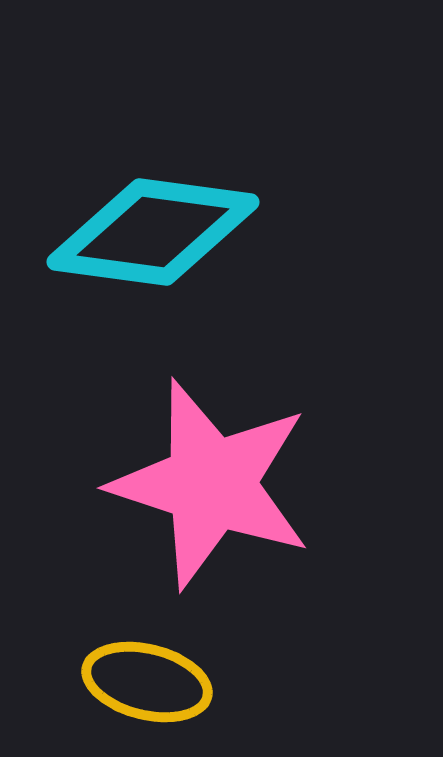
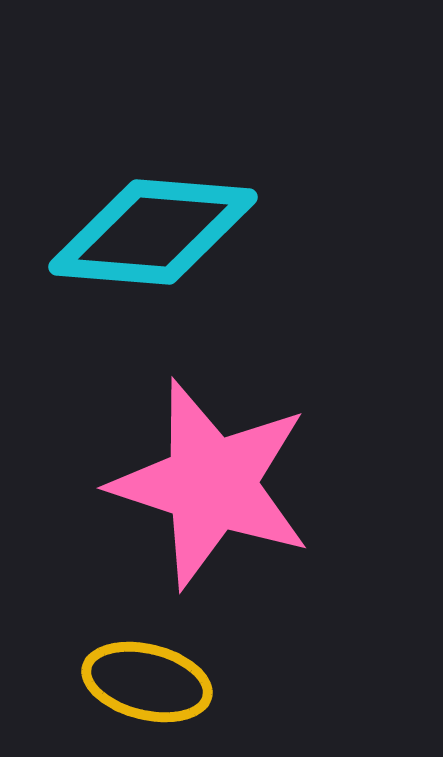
cyan diamond: rotated 3 degrees counterclockwise
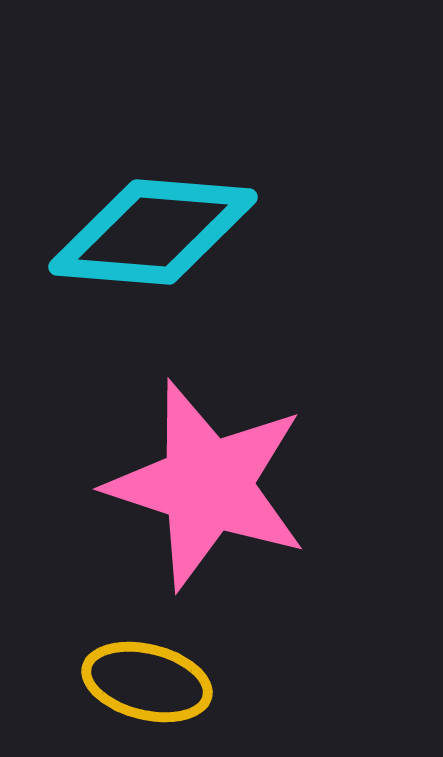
pink star: moved 4 px left, 1 px down
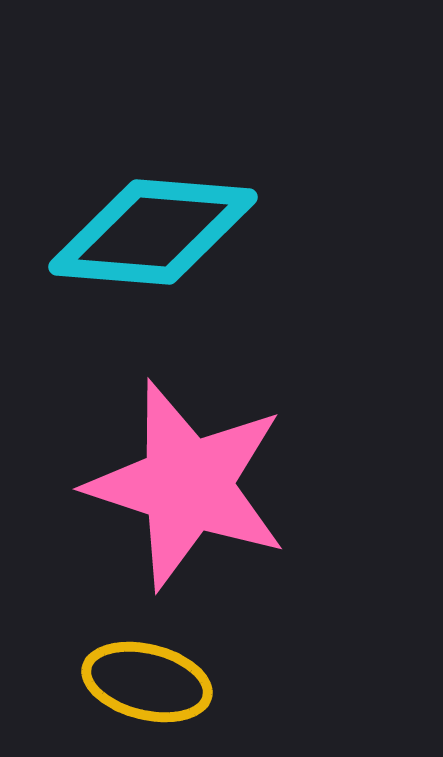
pink star: moved 20 px left
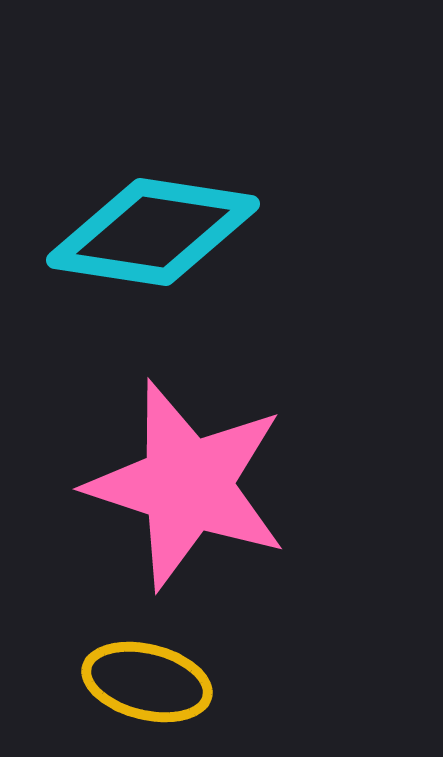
cyan diamond: rotated 4 degrees clockwise
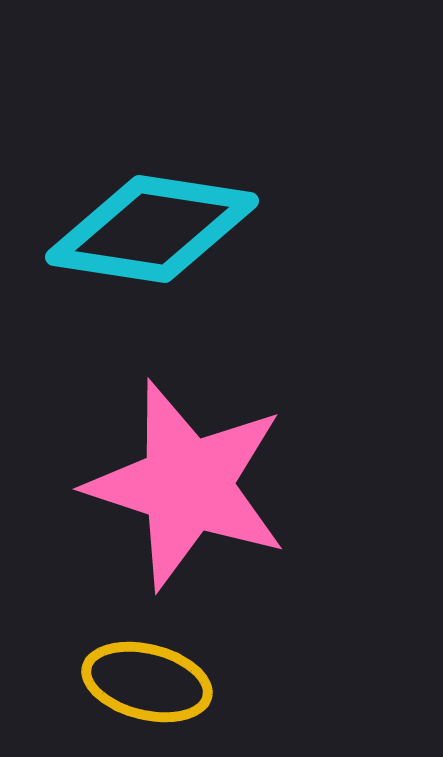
cyan diamond: moved 1 px left, 3 px up
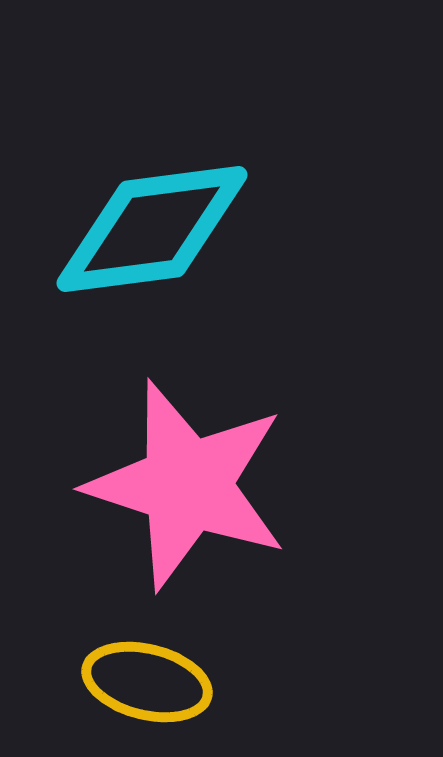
cyan diamond: rotated 16 degrees counterclockwise
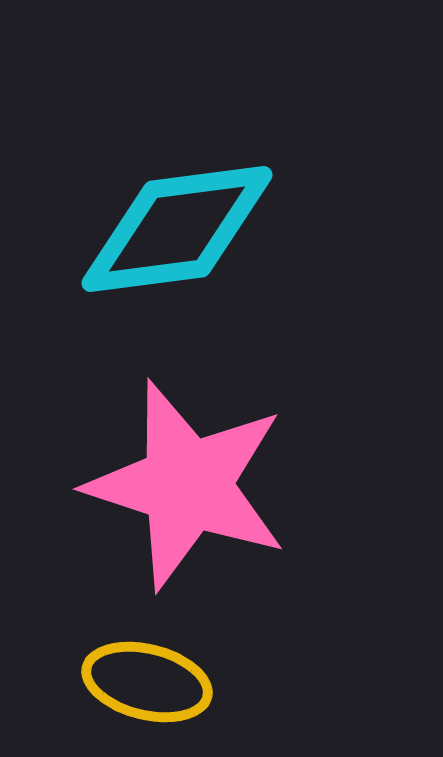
cyan diamond: moved 25 px right
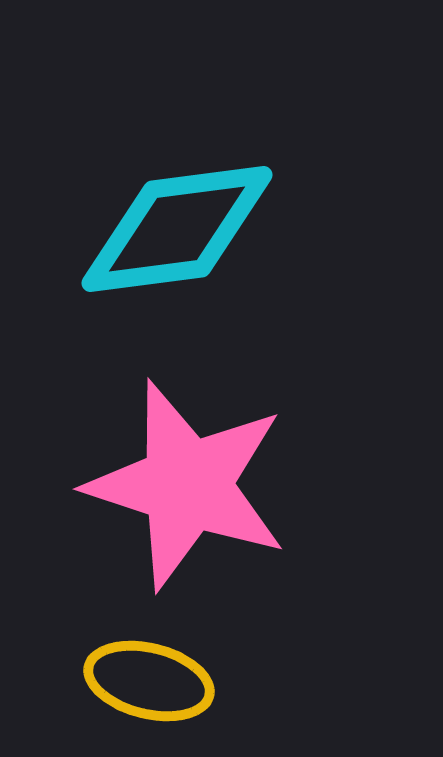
yellow ellipse: moved 2 px right, 1 px up
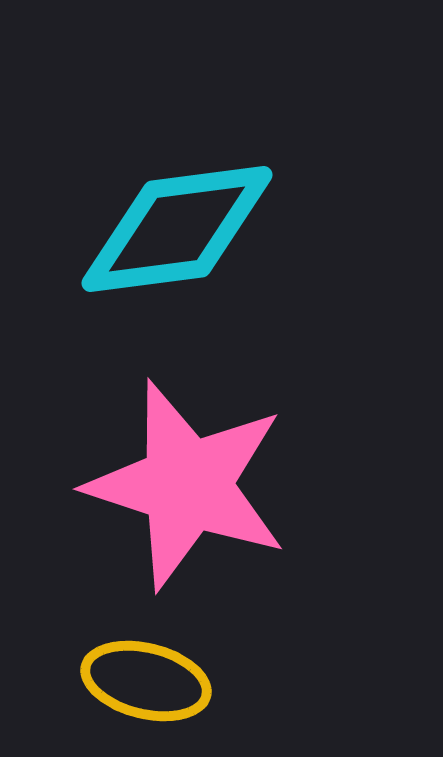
yellow ellipse: moved 3 px left
